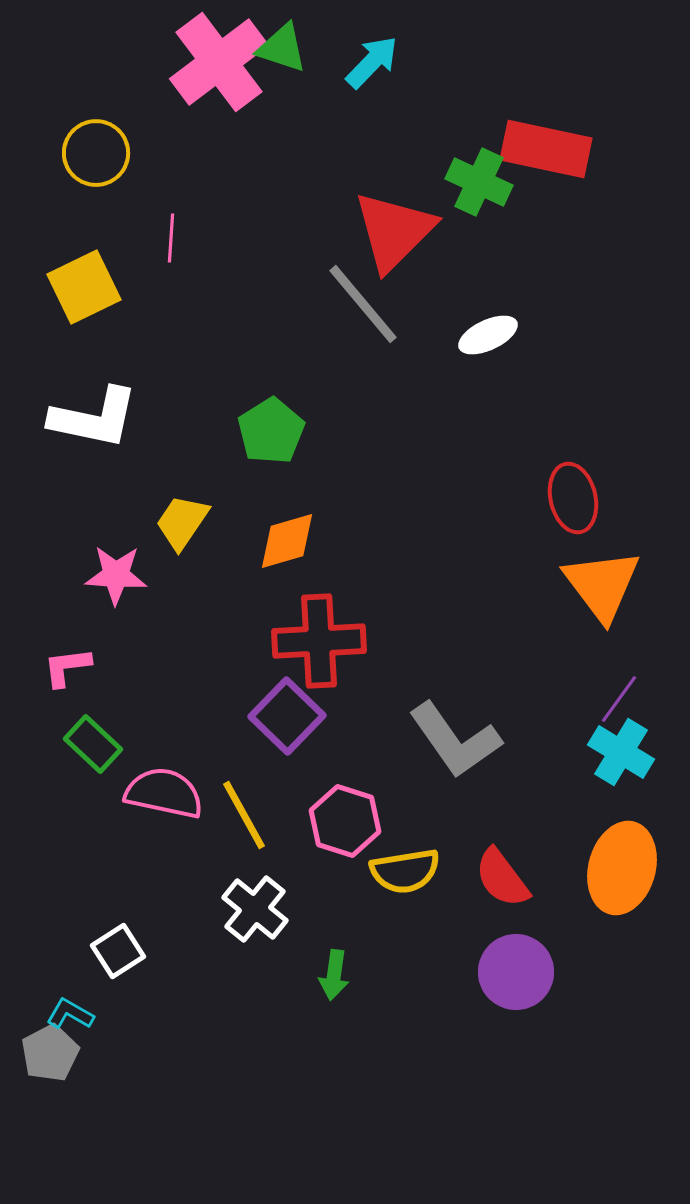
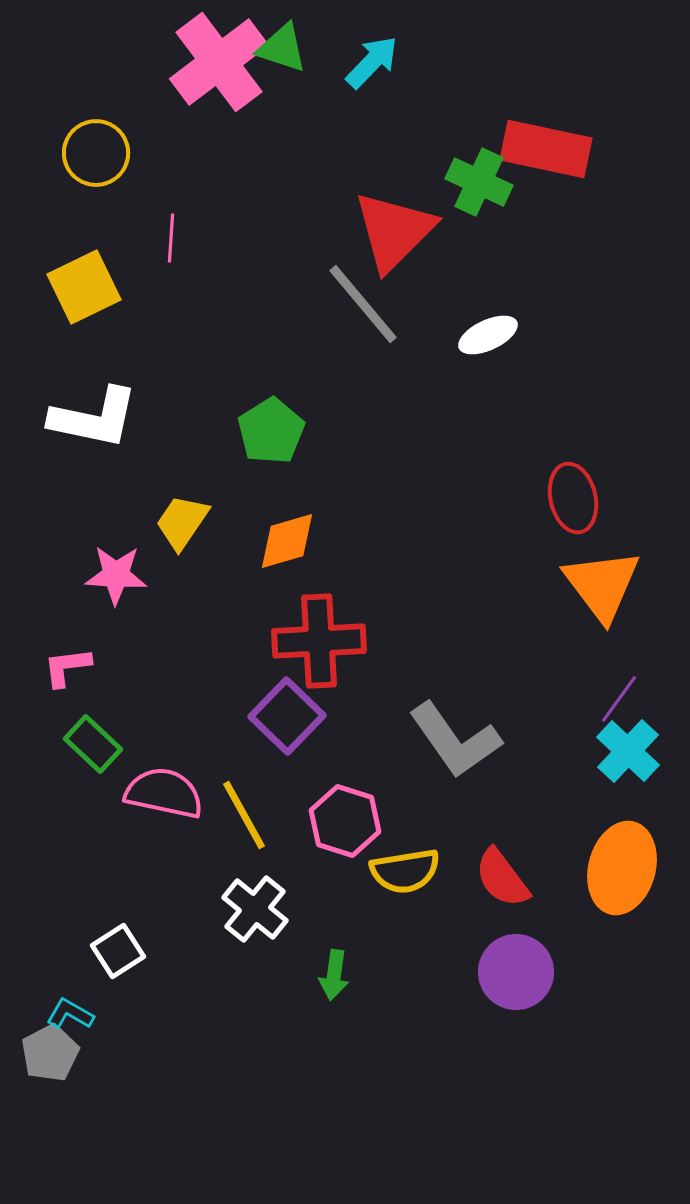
cyan cross: moved 7 px right, 1 px up; rotated 12 degrees clockwise
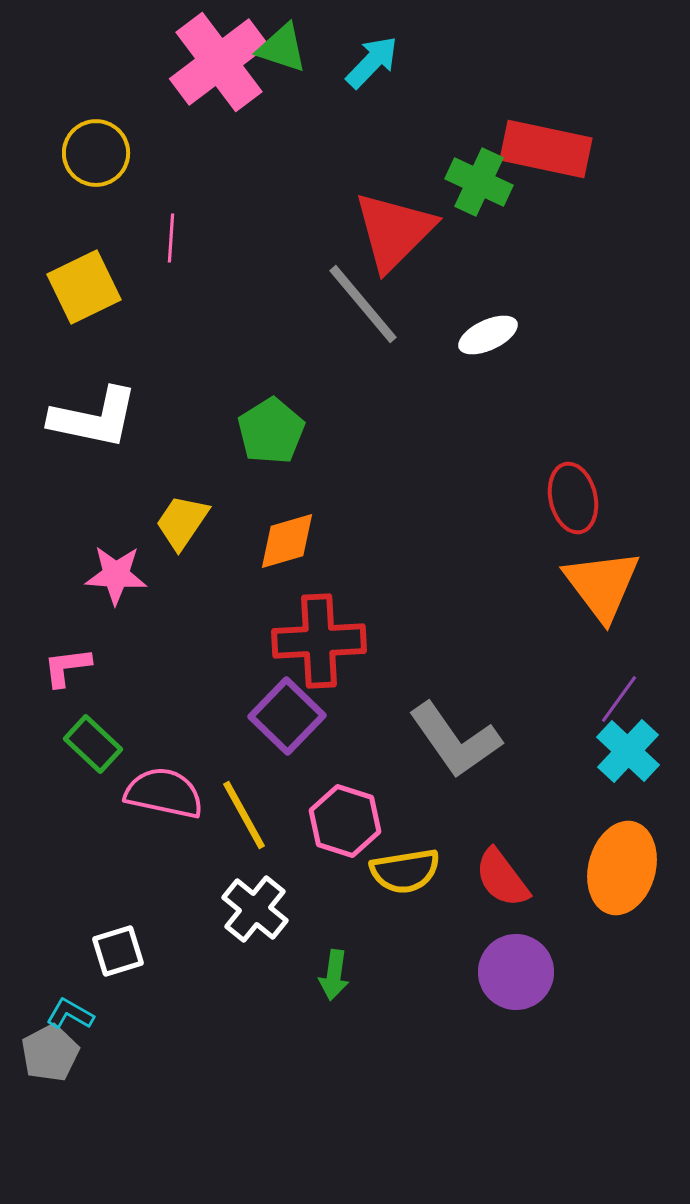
white square: rotated 16 degrees clockwise
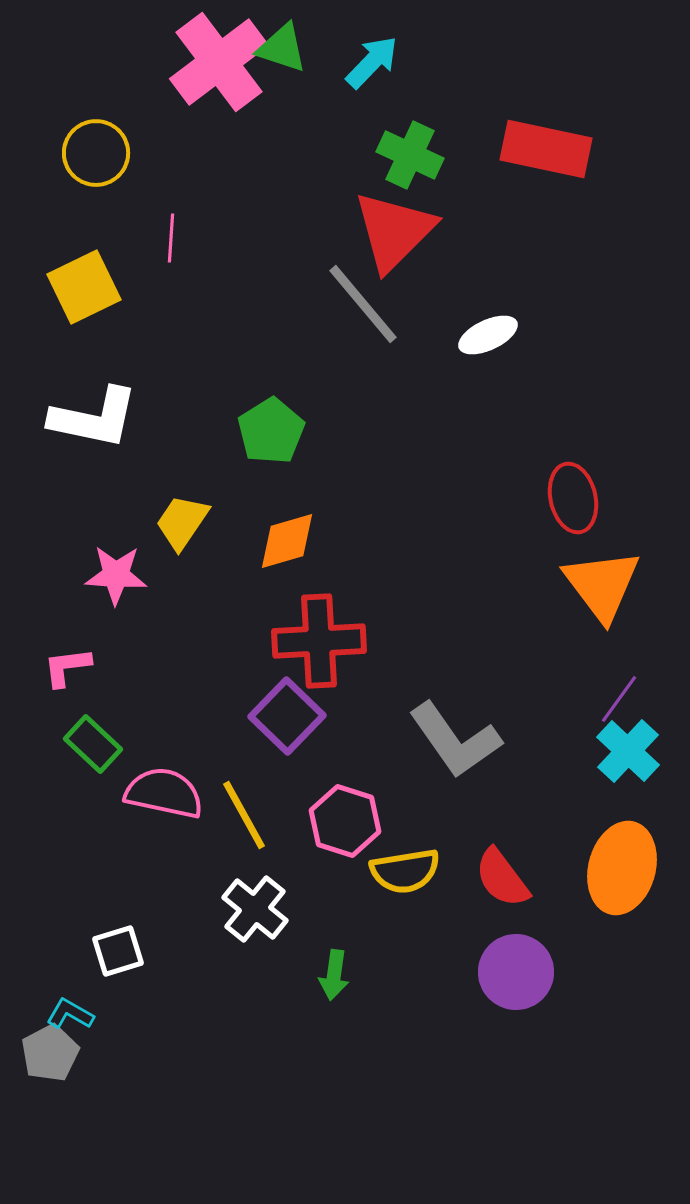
green cross: moved 69 px left, 27 px up
